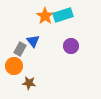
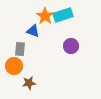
blue triangle: moved 10 px up; rotated 32 degrees counterclockwise
gray rectangle: rotated 24 degrees counterclockwise
brown star: rotated 16 degrees counterclockwise
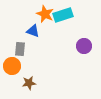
orange star: moved 2 px up; rotated 12 degrees counterclockwise
purple circle: moved 13 px right
orange circle: moved 2 px left
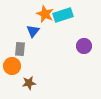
blue triangle: rotated 48 degrees clockwise
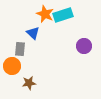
blue triangle: moved 2 px down; rotated 24 degrees counterclockwise
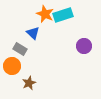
gray rectangle: rotated 64 degrees counterclockwise
brown star: rotated 16 degrees counterclockwise
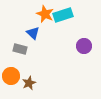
gray rectangle: rotated 16 degrees counterclockwise
orange circle: moved 1 px left, 10 px down
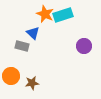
gray rectangle: moved 2 px right, 3 px up
brown star: moved 3 px right; rotated 16 degrees clockwise
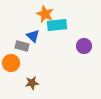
cyan rectangle: moved 6 px left, 10 px down; rotated 12 degrees clockwise
blue triangle: moved 3 px down
orange circle: moved 13 px up
